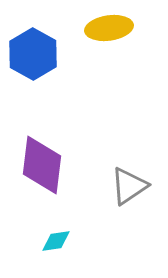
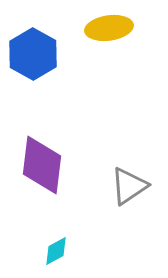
cyan diamond: moved 10 px down; rotated 20 degrees counterclockwise
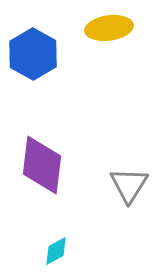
gray triangle: moved 1 px up; rotated 24 degrees counterclockwise
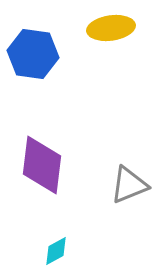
yellow ellipse: moved 2 px right
blue hexagon: rotated 21 degrees counterclockwise
gray triangle: rotated 36 degrees clockwise
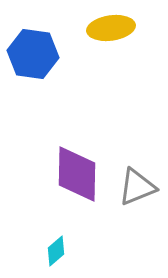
purple diamond: moved 35 px right, 9 px down; rotated 6 degrees counterclockwise
gray triangle: moved 8 px right, 2 px down
cyan diamond: rotated 12 degrees counterclockwise
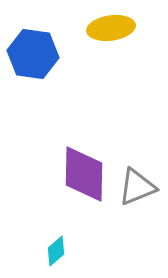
purple diamond: moved 7 px right
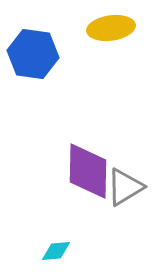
purple diamond: moved 4 px right, 3 px up
gray triangle: moved 12 px left; rotated 9 degrees counterclockwise
cyan diamond: rotated 36 degrees clockwise
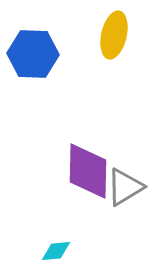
yellow ellipse: moved 3 px right, 7 px down; rotated 69 degrees counterclockwise
blue hexagon: rotated 6 degrees counterclockwise
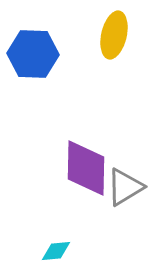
purple diamond: moved 2 px left, 3 px up
